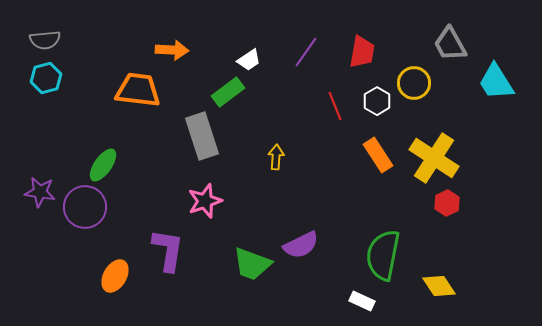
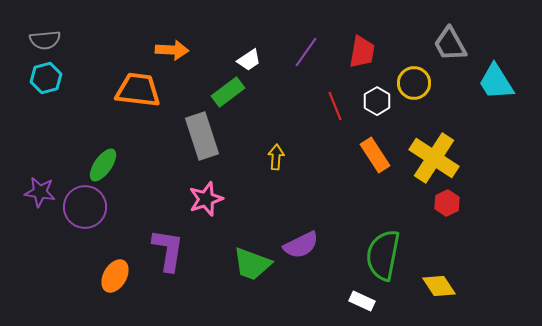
orange rectangle: moved 3 px left
pink star: moved 1 px right, 2 px up
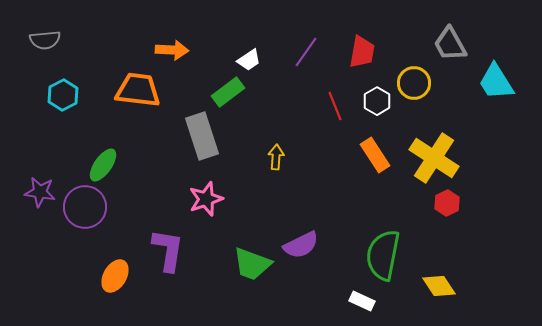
cyan hexagon: moved 17 px right, 17 px down; rotated 12 degrees counterclockwise
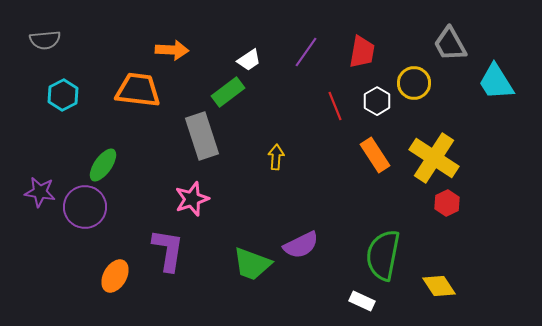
pink star: moved 14 px left
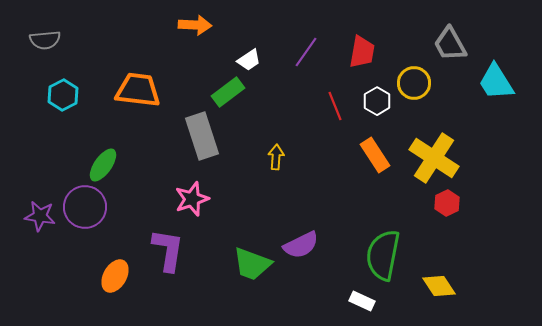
orange arrow: moved 23 px right, 25 px up
purple star: moved 24 px down
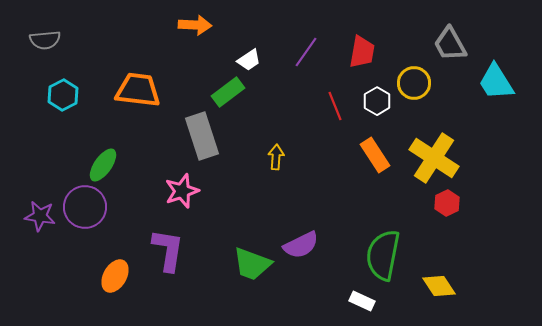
pink star: moved 10 px left, 8 px up
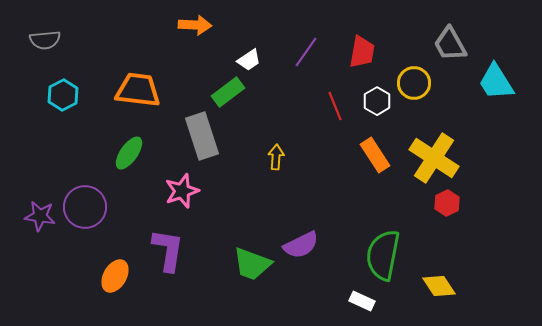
green ellipse: moved 26 px right, 12 px up
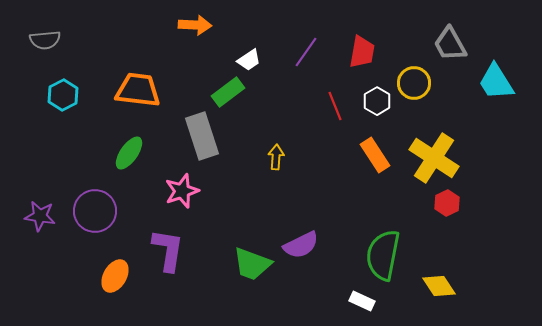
purple circle: moved 10 px right, 4 px down
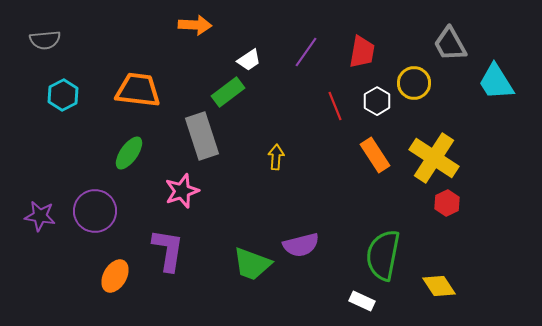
purple semicircle: rotated 12 degrees clockwise
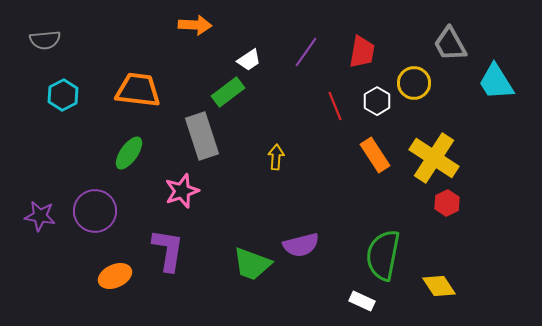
orange ellipse: rotated 36 degrees clockwise
